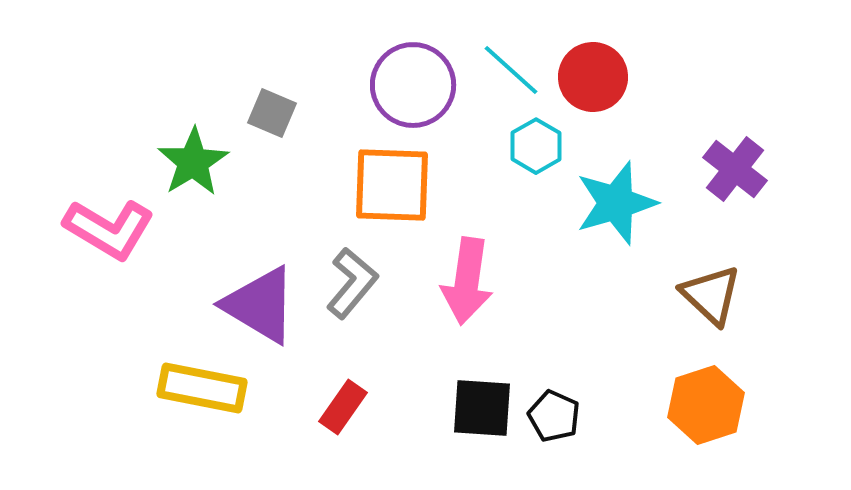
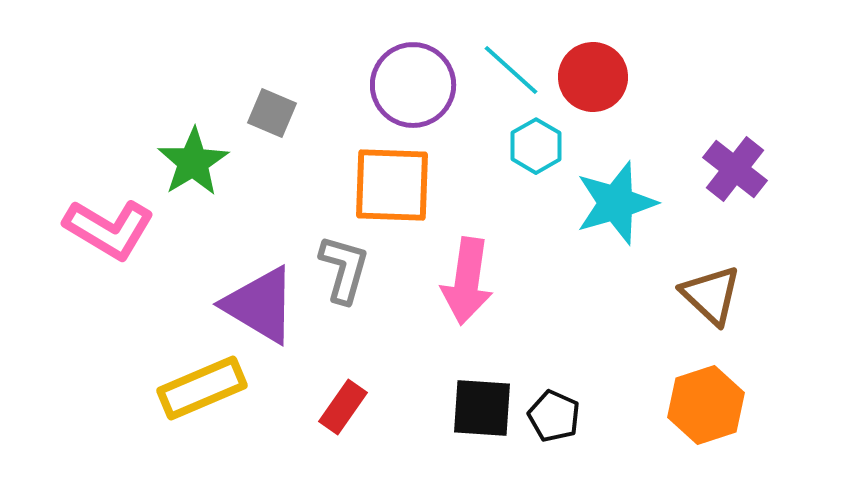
gray L-shape: moved 8 px left, 14 px up; rotated 24 degrees counterclockwise
yellow rectangle: rotated 34 degrees counterclockwise
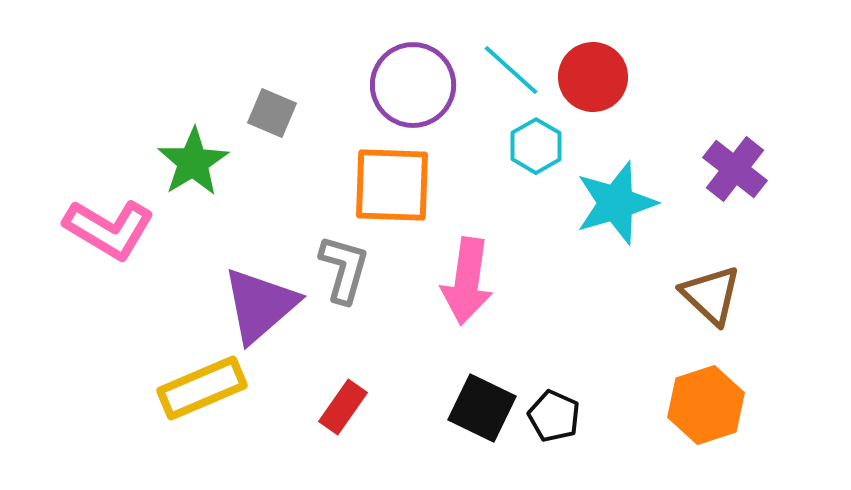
purple triangle: rotated 48 degrees clockwise
black square: rotated 22 degrees clockwise
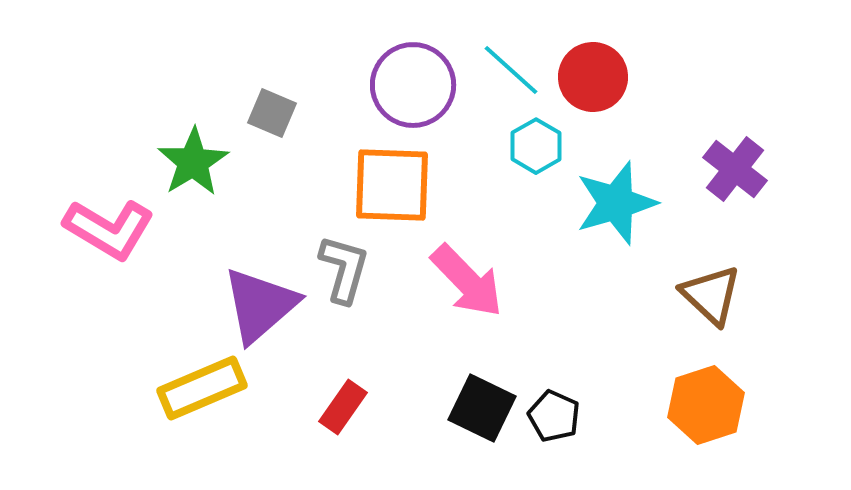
pink arrow: rotated 52 degrees counterclockwise
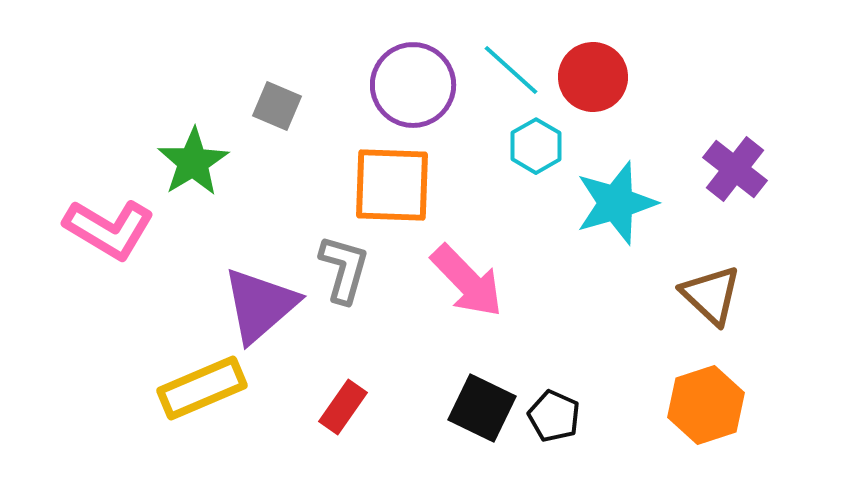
gray square: moved 5 px right, 7 px up
